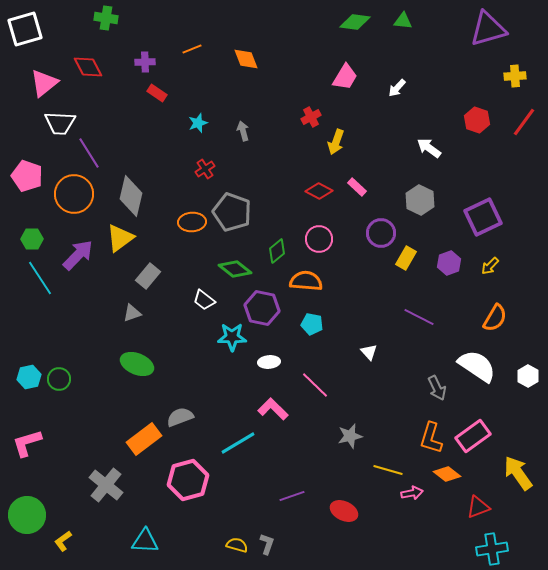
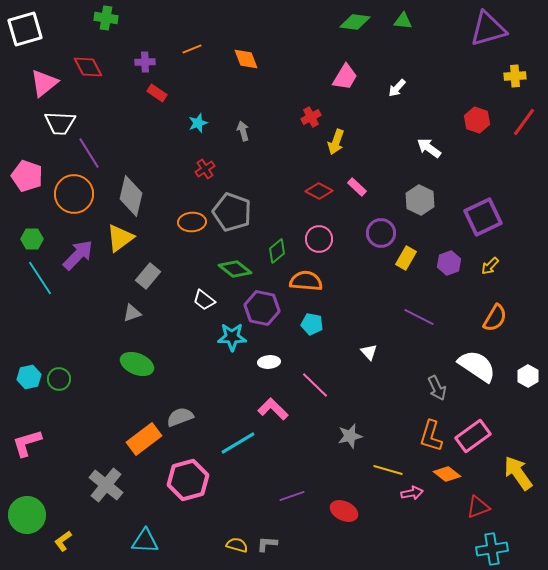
orange L-shape at (431, 438): moved 2 px up
gray L-shape at (267, 544): rotated 105 degrees counterclockwise
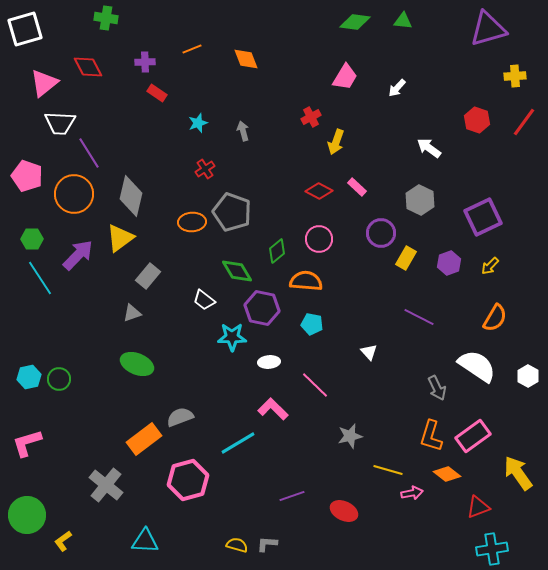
green diamond at (235, 269): moved 2 px right, 2 px down; rotated 20 degrees clockwise
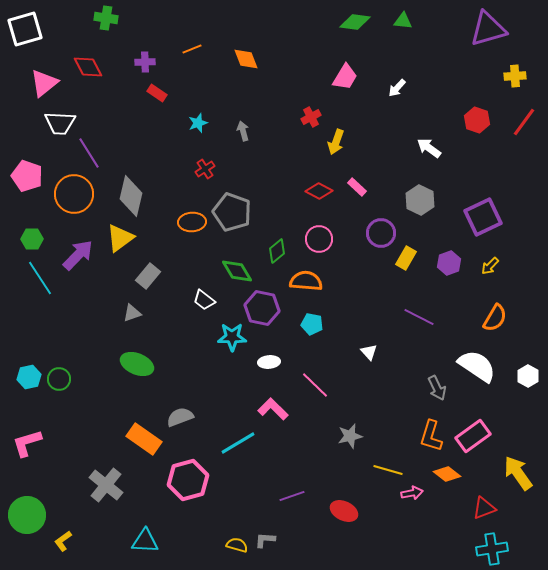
orange rectangle at (144, 439): rotated 72 degrees clockwise
red triangle at (478, 507): moved 6 px right, 1 px down
gray L-shape at (267, 544): moved 2 px left, 4 px up
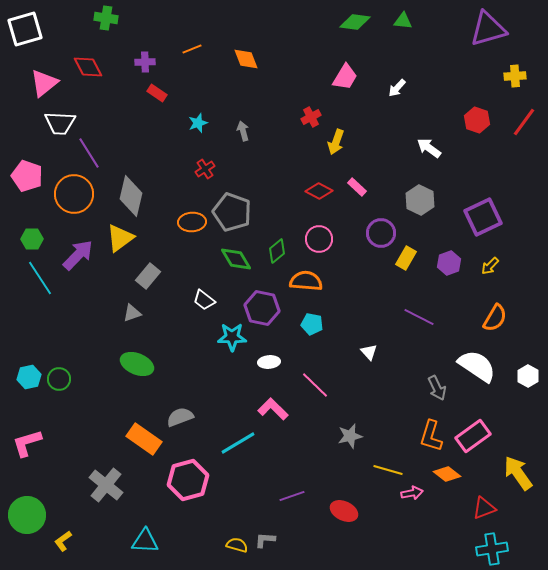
green diamond at (237, 271): moved 1 px left, 12 px up
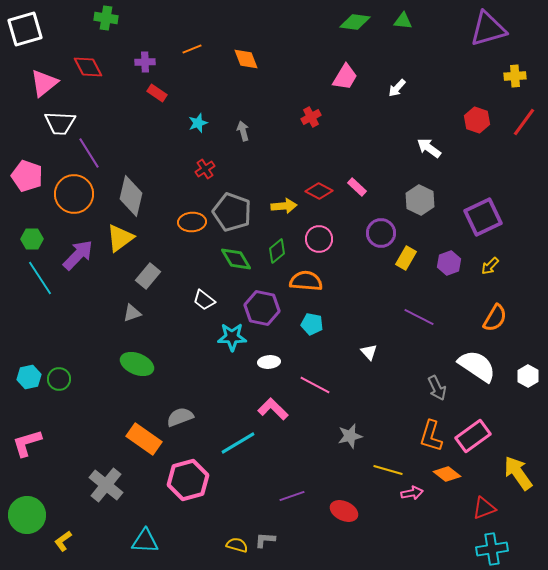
yellow arrow at (336, 142): moved 52 px left, 64 px down; rotated 115 degrees counterclockwise
pink line at (315, 385): rotated 16 degrees counterclockwise
